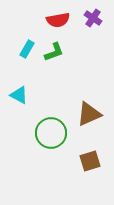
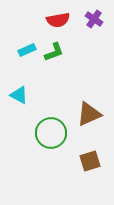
purple cross: moved 1 px right, 1 px down
cyan rectangle: moved 1 px down; rotated 36 degrees clockwise
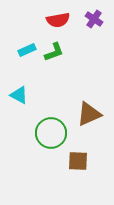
brown square: moved 12 px left; rotated 20 degrees clockwise
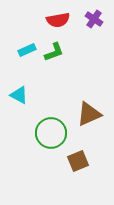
brown square: rotated 25 degrees counterclockwise
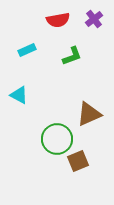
purple cross: rotated 18 degrees clockwise
green L-shape: moved 18 px right, 4 px down
green circle: moved 6 px right, 6 px down
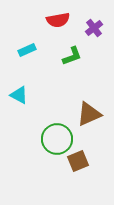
purple cross: moved 9 px down
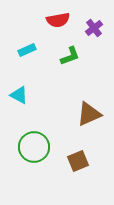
green L-shape: moved 2 px left
green circle: moved 23 px left, 8 px down
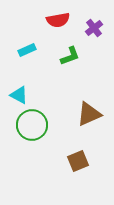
green circle: moved 2 px left, 22 px up
